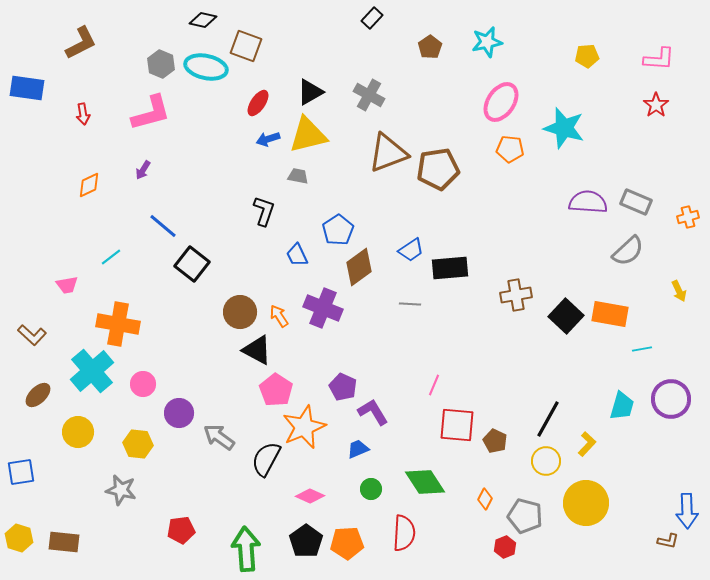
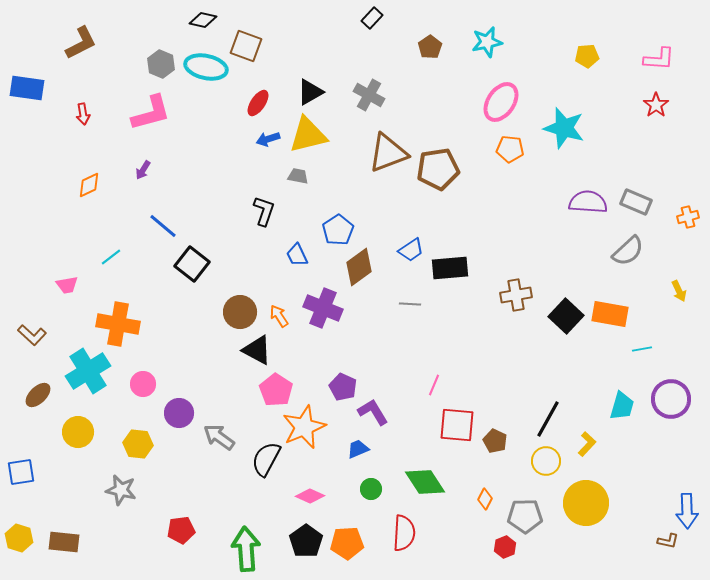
cyan cross at (92, 371): moved 4 px left; rotated 9 degrees clockwise
gray pentagon at (525, 516): rotated 16 degrees counterclockwise
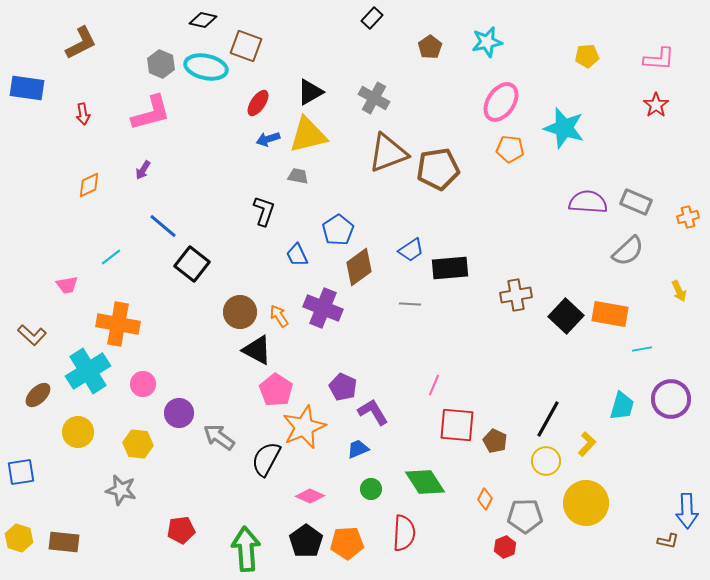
gray cross at (369, 95): moved 5 px right, 3 px down
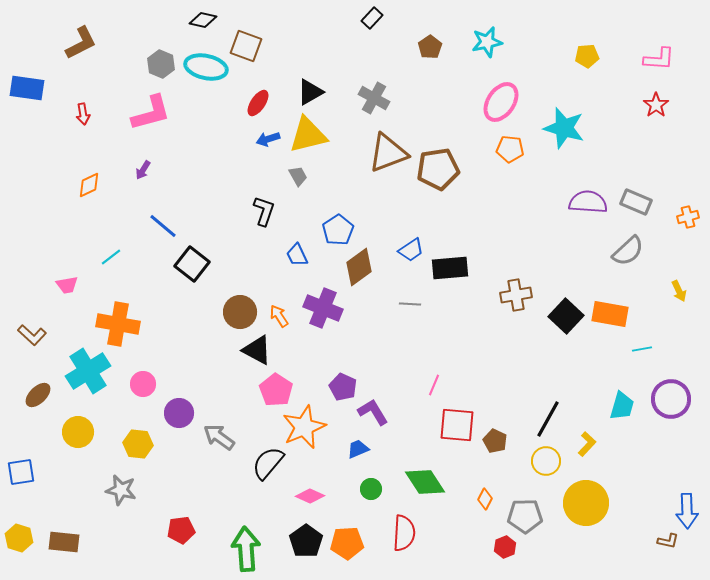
gray trapezoid at (298, 176): rotated 50 degrees clockwise
black semicircle at (266, 459): moved 2 px right, 4 px down; rotated 12 degrees clockwise
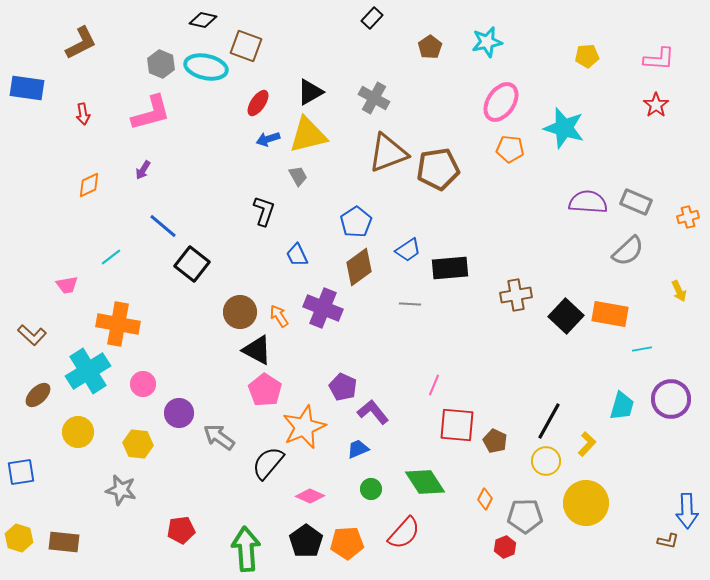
blue pentagon at (338, 230): moved 18 px right, 8 px up
blue trapezoid at (411, 250): moved 3 px left
pink pentagon at (276, 390): moved 11 px left
purple L-shape at (373, 412): rotated 8 degrees counterclockwise
black line at (548, 419): moved 1 px right, 2 px down
red semicircle at (404, 533): rotated 39 degrees clockwise
